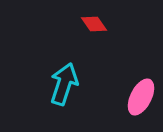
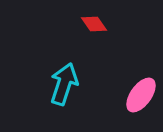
pink ellipse: moved 2 px up; rotated 9 degrees clockwise
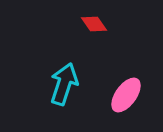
pink ellipse: moved 15 px left
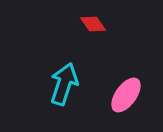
red diamond: moved 1 px left
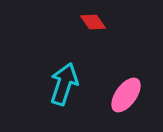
red diamond: moved 2 px up
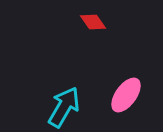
cyan arrow: moved 23 px down; rotated 12 degrees clockwise
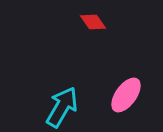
cyan arrow: moved 2 px left
